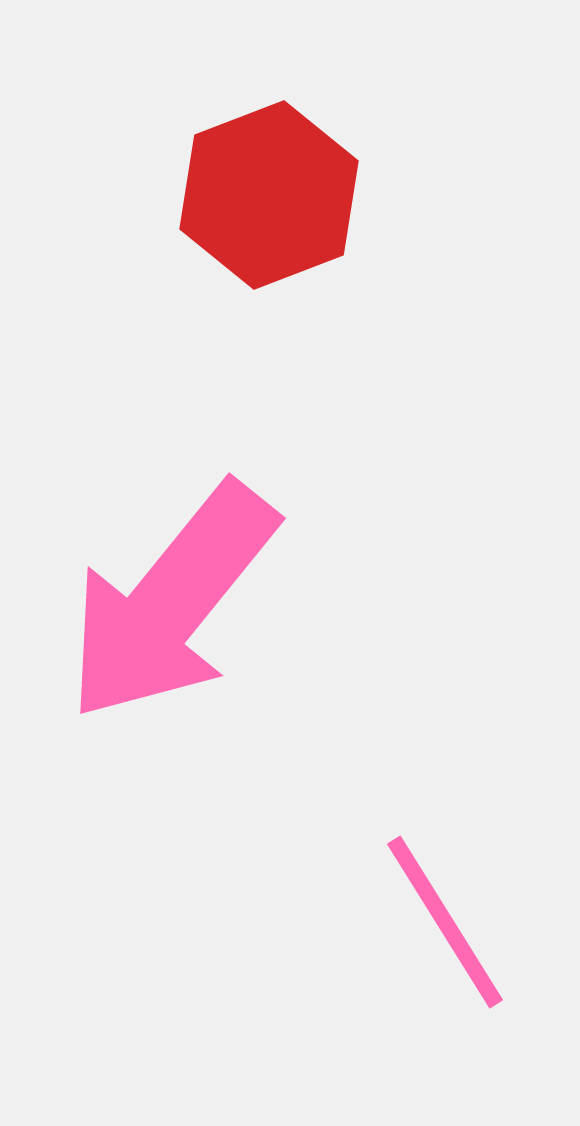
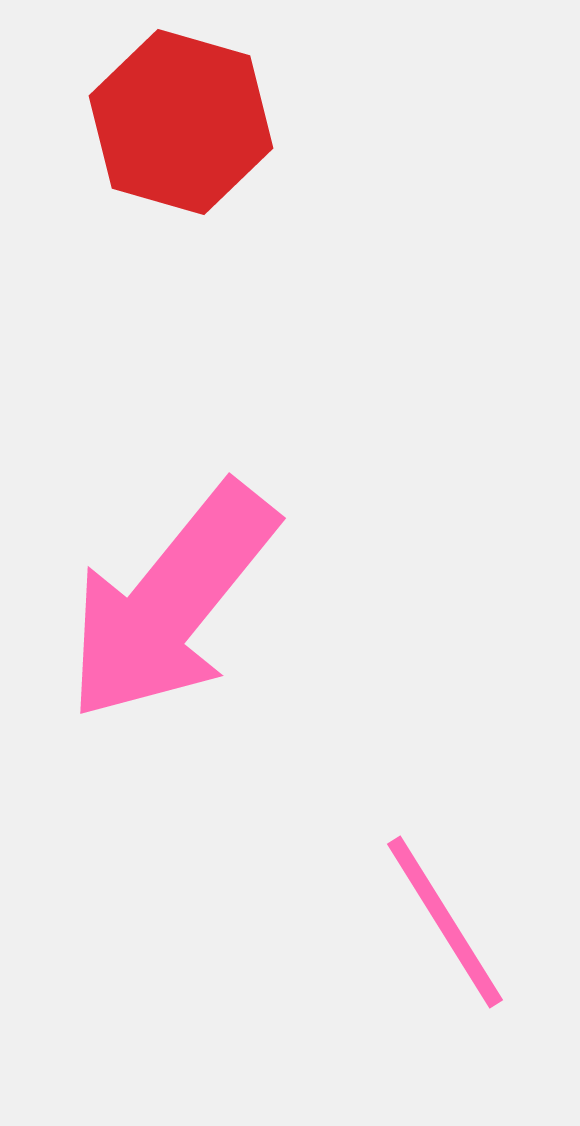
red hexagon: moved 88 px left, 73 px up; rotated 23 degrees counterclockwise
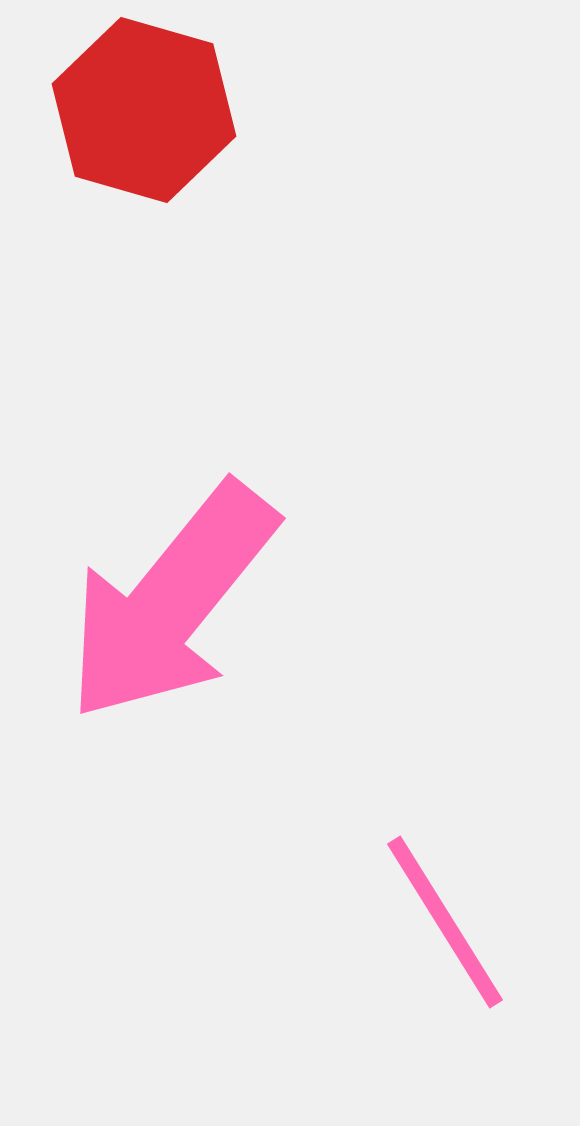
red hexagon: moved 37 px left, 12 px up
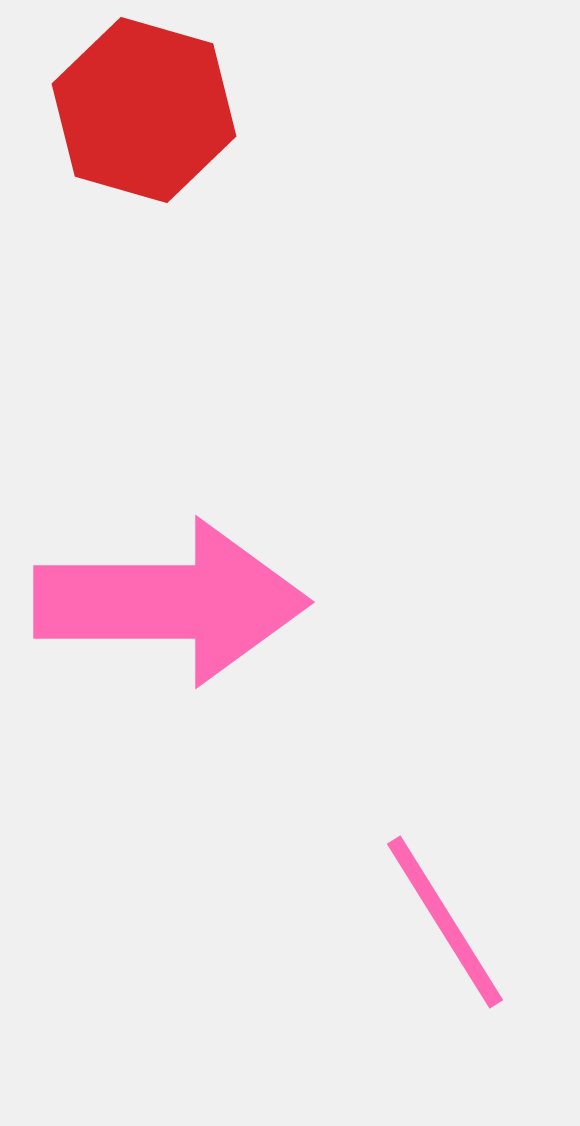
pink arrow: rotated 129 degrees counterclockwise
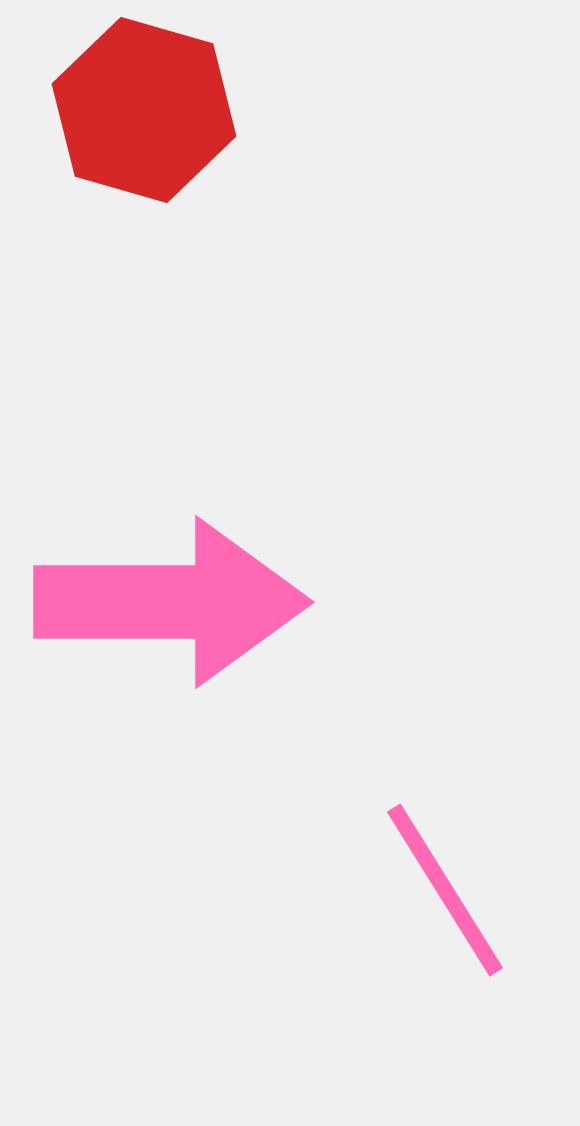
pink line: moved 32 px up
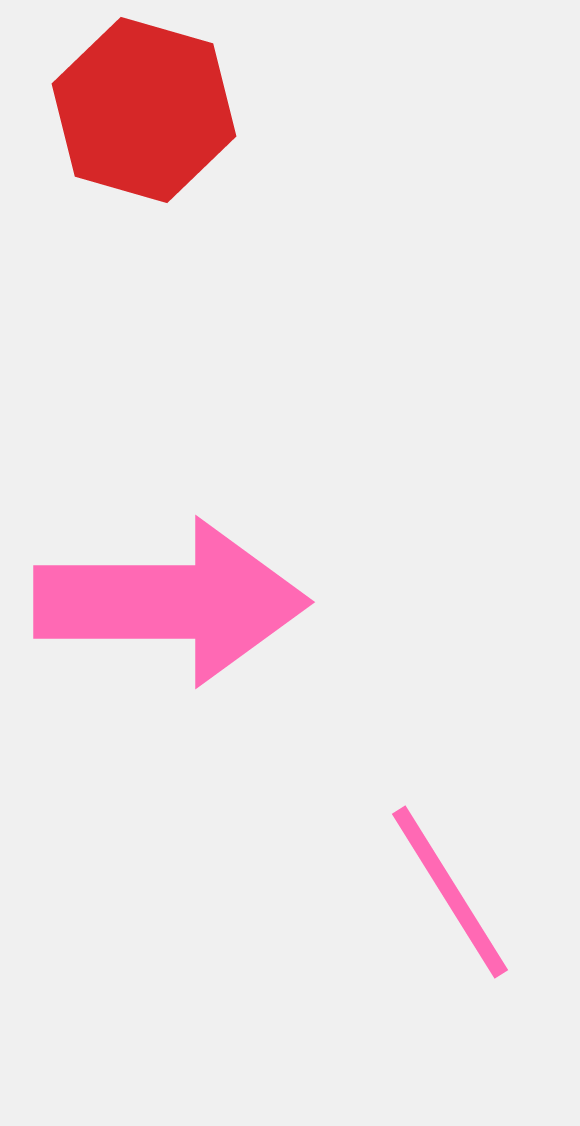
pink line: moved 5 px right, 2 px down
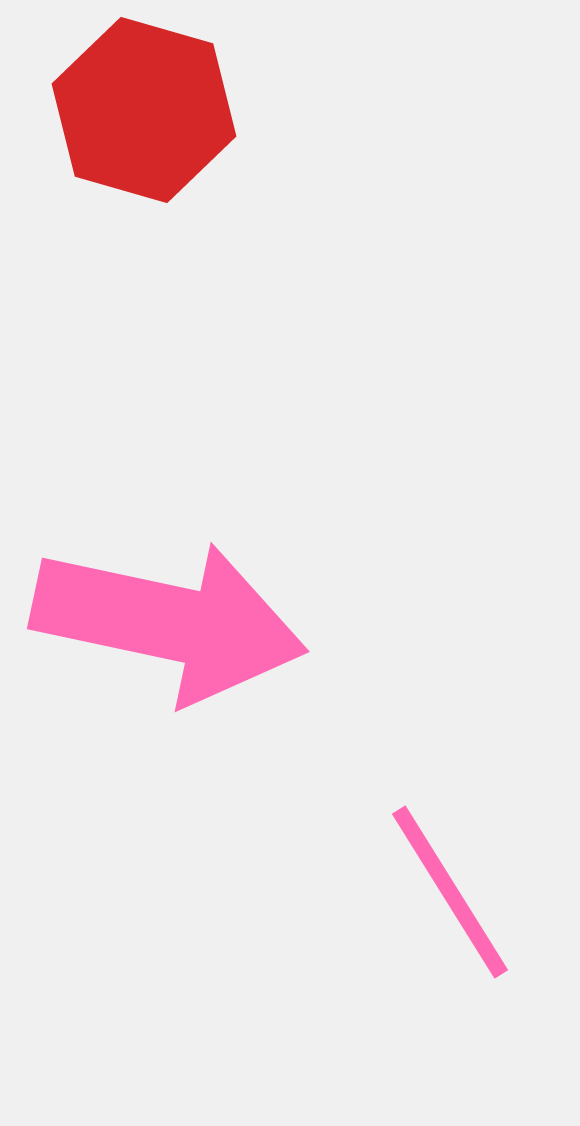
pink arrow: moved 2 px left, 20 px down; rotated 12 degrees clockwise
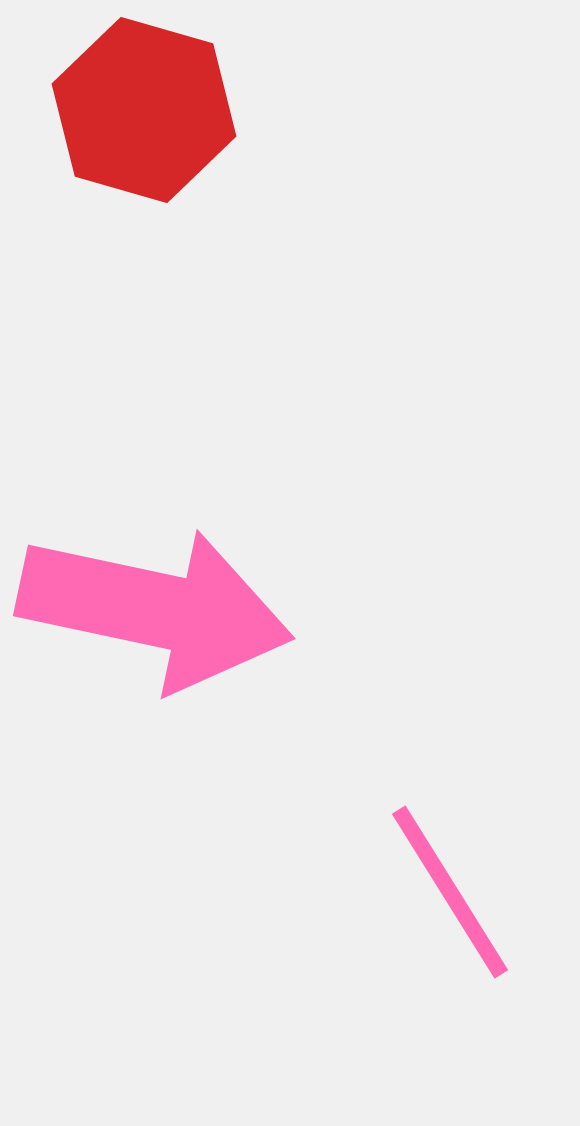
pink arrow: moved 14 px left, 13 px up
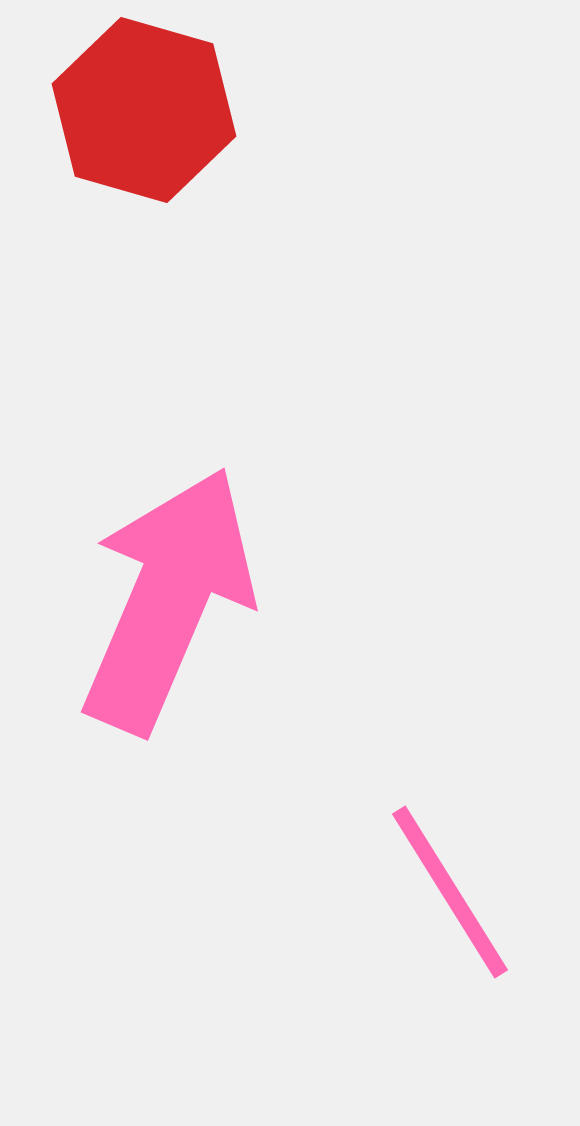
pink arrow: moved 13 px right, 9 px up; rotated 79 degrees counterclockwise
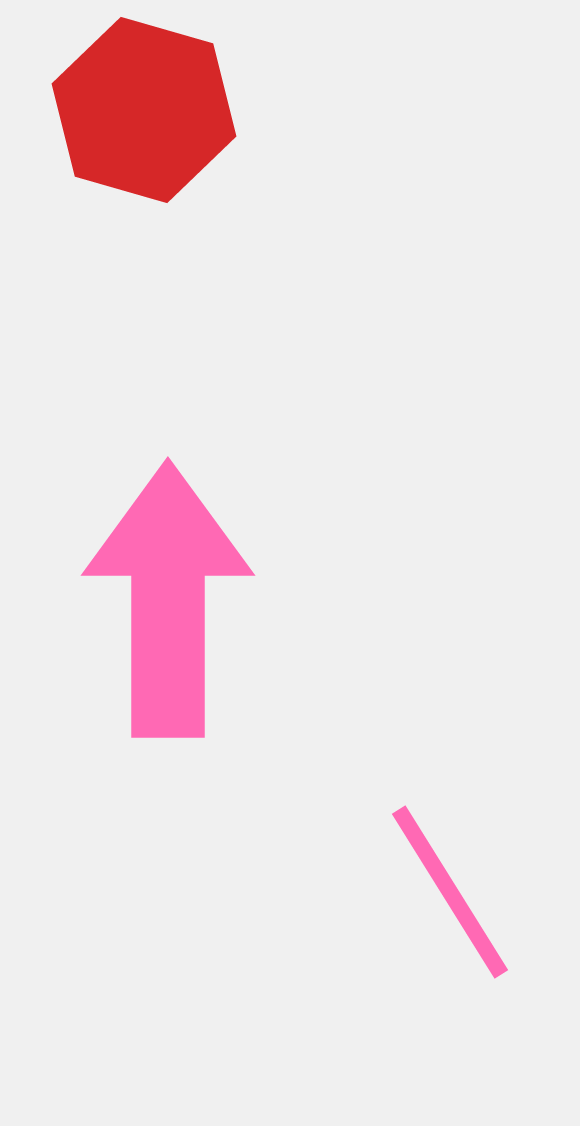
pink arrow: rotated 23 degrees counterclockwise
